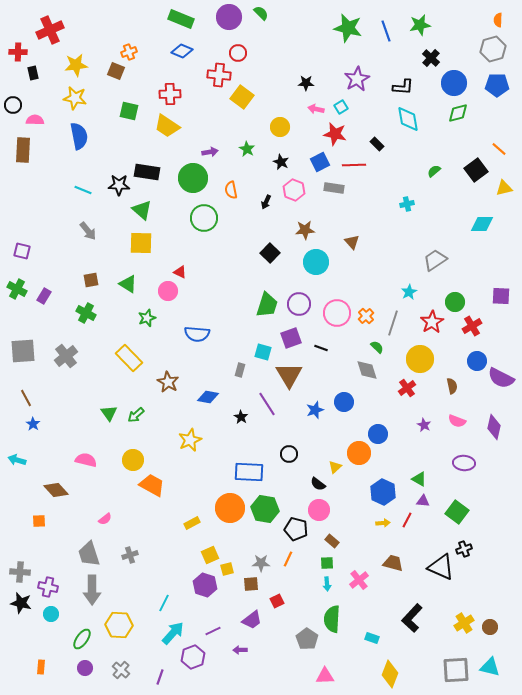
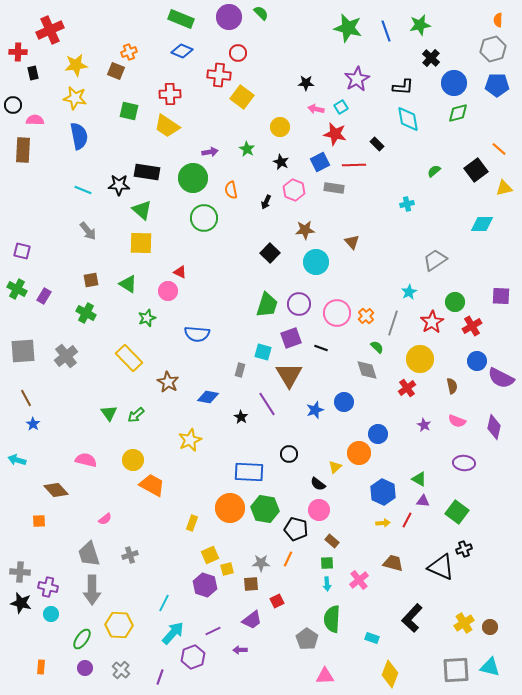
yellow rectangle at (192, 523): rotated 42 degrees counterclockwise
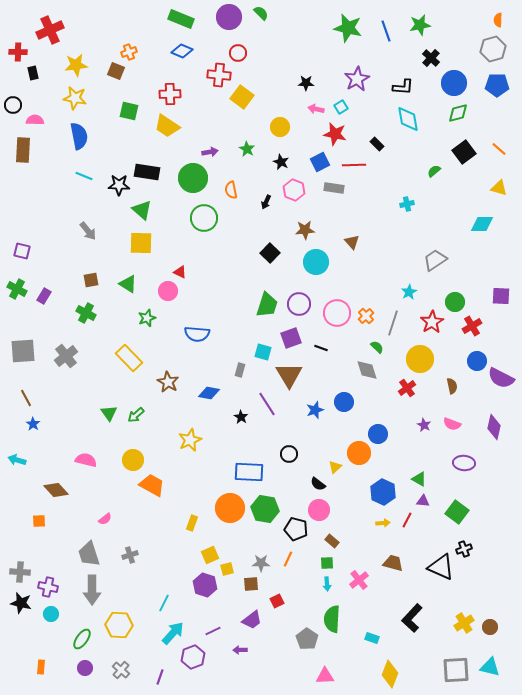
black square at (476, 170): moved 12 px left, 18 px up
yellow triangle at (504, 188): moved 5 px left; rotated 30 degrees clockwise
cyan line at (83, 190): moved 1 px right, 14 px up
blue diamond at (208, 397): moved 1 px right, 4 px up
pink semicircle at (457, 421): moved 5 px left, 3 px down
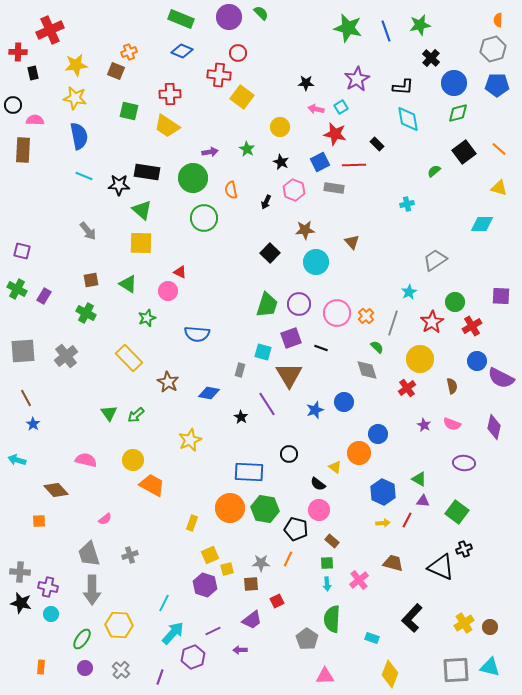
yellow triangle at (335, 467): rotated 40 degrees counterclockwise
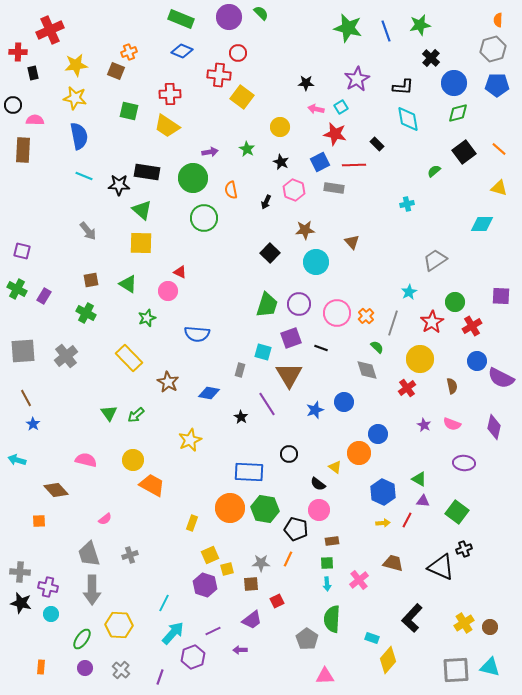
brown rectangle at (332, 541): rotated 48 degrees counterclockwise
yellow diamond at (390, 674): moved 2 px left, 14 px up; rotated 20 degrees clockwise
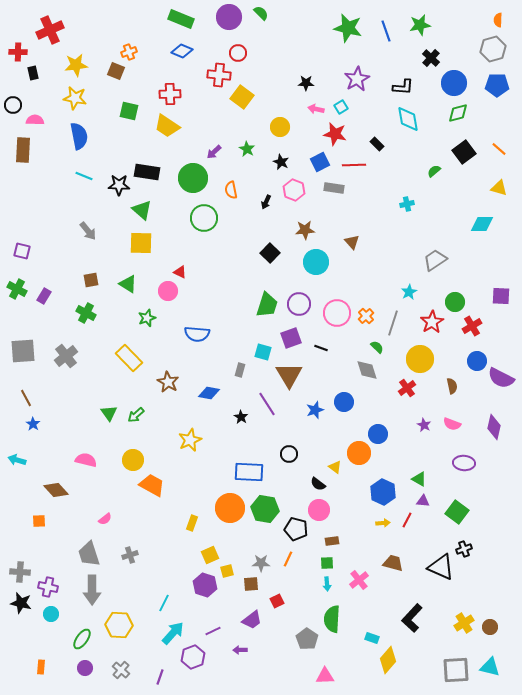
purple arrow at (210, 152): moved 4 px right; rotated 147 degrees clockwise
yellow square at (227, 569): moved 2 px down
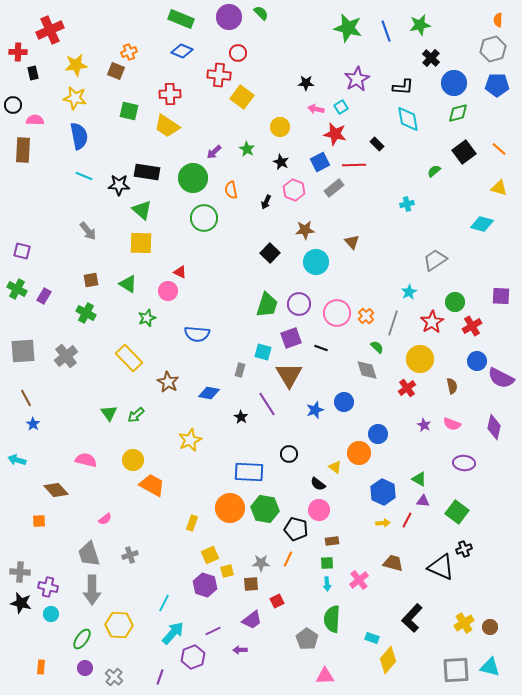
gray rectangle at (334, 188): rotated 48 degrees counterclockwise
cyan diamond at (482, 224): rotated 15 degrees clockwise
gray cross at (121, 670): moved 7 px left, 7 px down
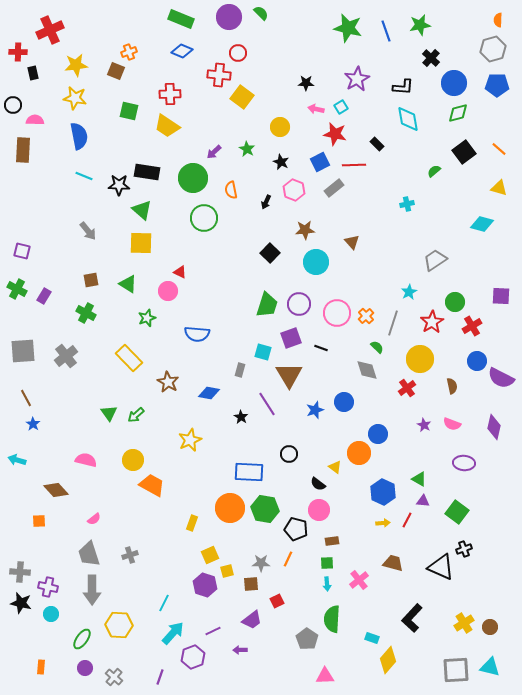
pink semicircle at (105, 519): moved 11 px left
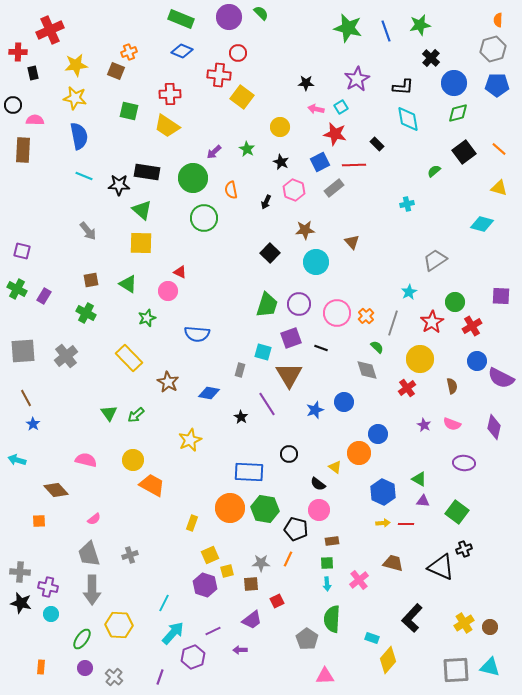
red line at (407, 520): moved 1 px left, 4 px down; rotated 63 degrees clockwise
